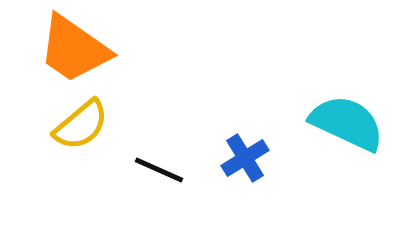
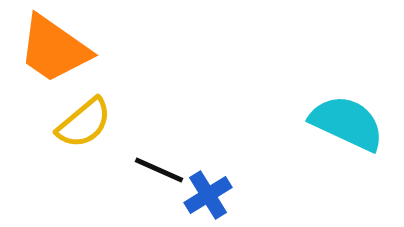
orange trapezoid: moved 20 px left
yellow semicircle: moved 3 px right, 2 px up
blue cross: moved 37 px left, 37 px down
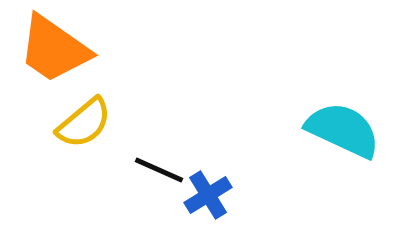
cyan semicircle: moved 4 px left, 7 px down
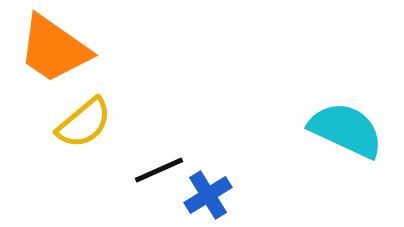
cyan semicircle: moved 3 px right
black line: rotated 48 degrees counterclockwise
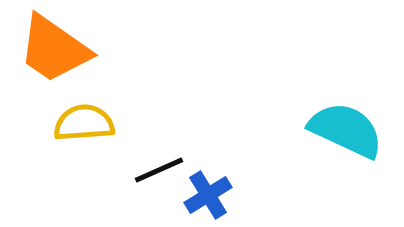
yellow semicircle: rotated 144 degrees counterclockwise
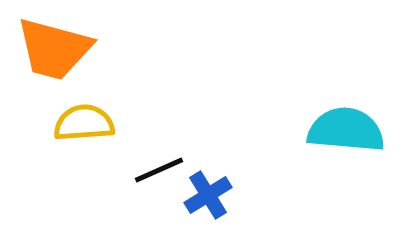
orange trapezoid: rotated 20 degrees counterclockwise
cyan semicircle: rotated 20 degrees counterclockwise
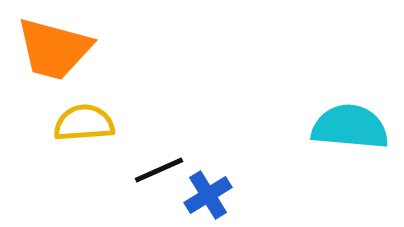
cyan semicircle: moved 4 px right, 3 px up
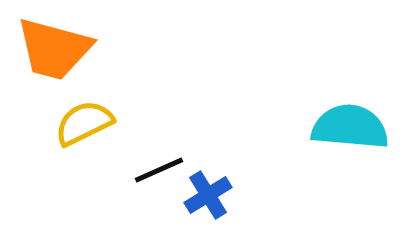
yellow semicircle: rotated 22 degrees counterclockwise
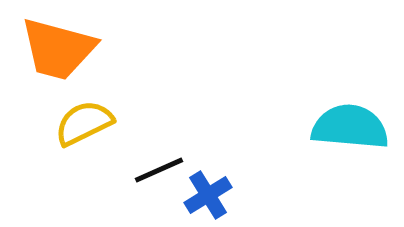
orange trapezoid: moved 4 px right
